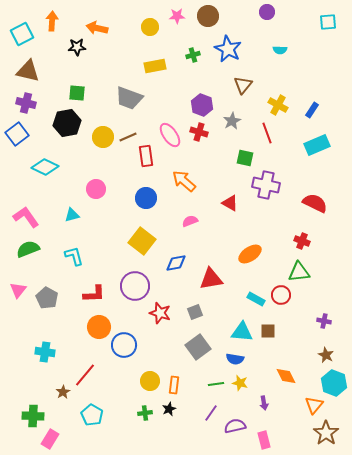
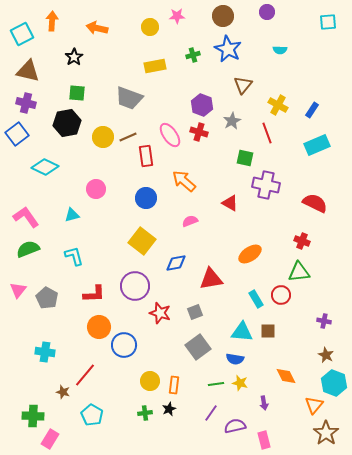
brown circle at (208, 16): moved 15 px right
black star at (77, 47): moved 3 px left, 10 px down; rotated 30 degrees counterclockwise
cyan rectangle at (256, 299): rotated 30 degrees clockwise
brown star at (63, 392): rotated 24 degrees counterclockwise
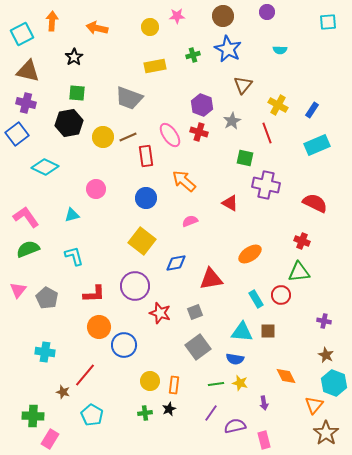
black hexagon at (67, 123): moved 2 px right
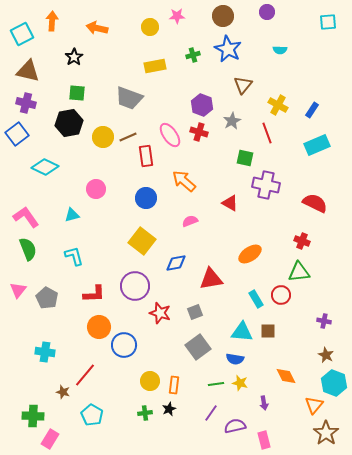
green semicircle at (28, 249): rotated 90 degrees clockwise
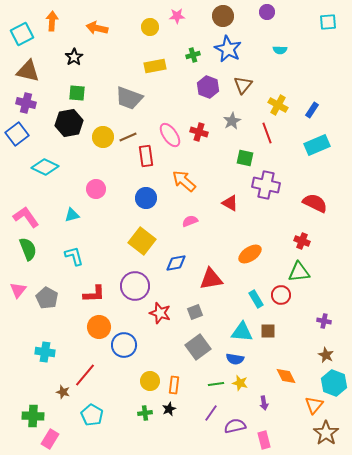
purple hexagon at (202, 105): moved 6 px right, 18 px up
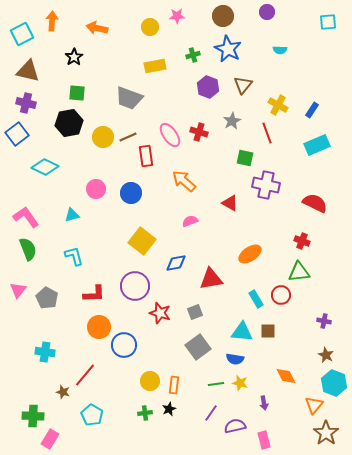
blue circle at (146, 198): moved 15 px left, 5 px up
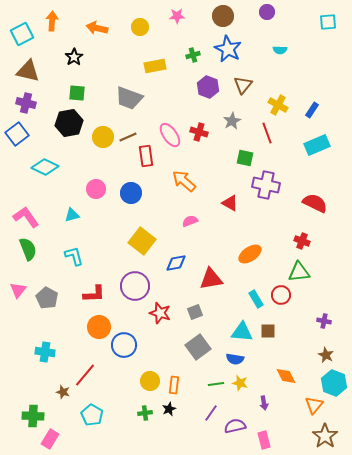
yellow circle at (150, 27): moved 10 px left
brown star at (326, 433): moved 1 px left, 3 px down
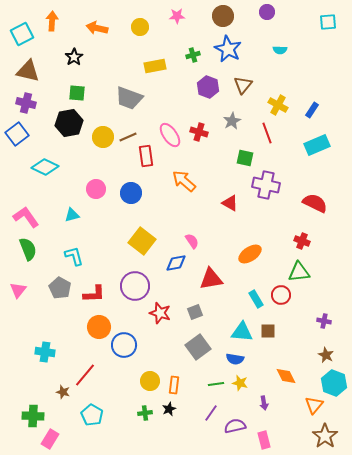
pink semicircle at (190, 221): moved 2 px right, 20 px down; rotated 77 degrees clockwise
gray pentagon at (47, 298): moved 13 px right, 10 px up
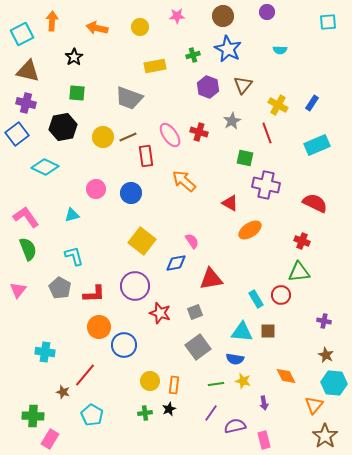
blue rectangle at (312, 110): moved 7 px up
black hexagon at (69, 123): moved 6 px left, 4 px down
orange ellipse at (250, 254): moved 24 px up
yellow star at (240, 383): moved 3 px right, 2 px up
cyan hexagon at (334, 383): rotated 15 degrees counterclockwise
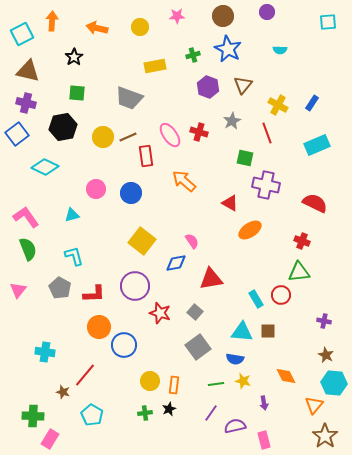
gray square at (195, 312): rotated 28 degrees counterclockwise
